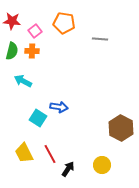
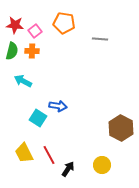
red star: moved 3 px right, 4 px down
blue arrow: moved 1 px left, 1 px up
red line: moved 1 px left, 1 px down
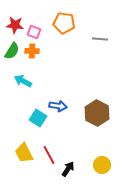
pink square: moved 1 px left, 1 px down; rotated 32 degrees counterclockwise
green semicircle: rotated 18 degrees clockwise
brown hexagon: moved 24 px left, 15 px up
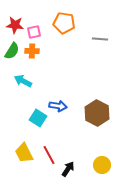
pink square: rotated 32 degrees counterclockwise
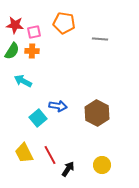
cyan square: rotated 18 degrees clockwise
red line: moved 1 px right
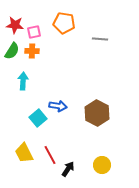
cyan arrow: rotated 66 degrees clockwise
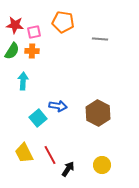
orange pentagon: moved 1 px left, 1 px up
brown hexagon: moved 1 px right
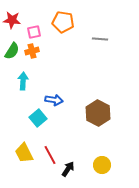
red star: moved 3 px left, 5 px up
orange cross: rotated 16 degrees counterclockwise
blue arrow: moved 4 px left, 6 px up
